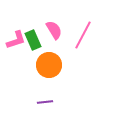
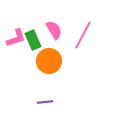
pink L-shape: moved 2 px up
orange circle: moved 4 px up
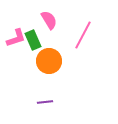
pink semicircle: moved 5 px left, 10 px up
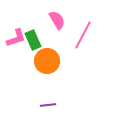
pink semicircle: moved 8 px right
orange circle: moved 2 px left
purple line: moved 3 px right, 3 px down
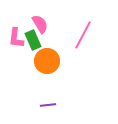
pink semicircle: moved 17 px left, 4 px down
pink L-shape: rotated 115 degrees clockwise
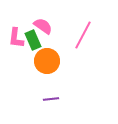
pink semicircle: moved 3 px right, 2 px down; rotated 24 degrees counterclockwise
purple line: moved 3 px right, 6 px up
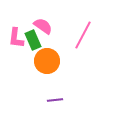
purple line: moved 4 px right, 1 px down
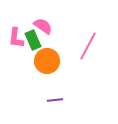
pink line: moved 5 px right, 11 px down
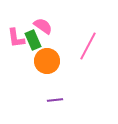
pink L-shape: rotated 15 degrees counterclockwise
